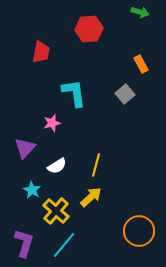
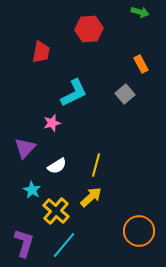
cyan L-shape: rotated 72 degrees clockwise
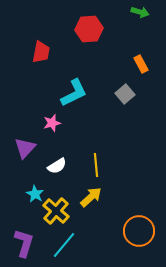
yellow line: rotated 20 degrees counterclockwise
cyan star: moved 3 px right, 4 px down
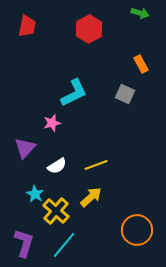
green arrow: moved 1 px down
red hexagon: rotated 24 degrees counterclockwise
red trapezoid: moved 14 px left, 26 px up
gray square: rotated 24 degrees counterclockwise
yellow line: rotated 75 degrees clockwise
orange circle: moved 2 px left, 1 px up
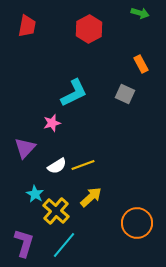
yellow line: moved 13 px left
orange circle: moved 7 px up
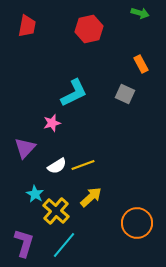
red hexagon: rotated 16 degrees clockwise
